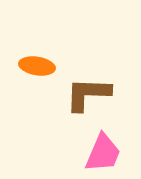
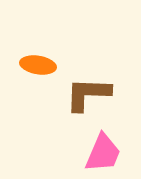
orange ellipse: moved 1 px right, 1 px up
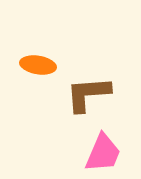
brown L-shape: rotated 6 degrees counterclockwise
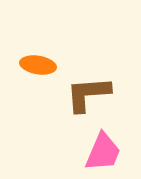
pink trapezoid: moved 1 px up
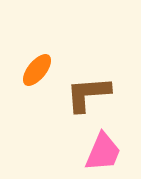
orange ellipse: moved 1 px left, 5 px down; rotated 60 degrees counterclockwise
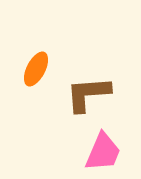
orange ellipse: moved 1 px left, 1 px up; rotated 12 degrees counterclockwise
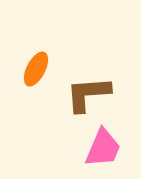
pink trapezoid: moved 4 px up
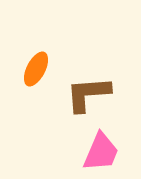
pink trapezoid: moved 2 px left, 4 px down
